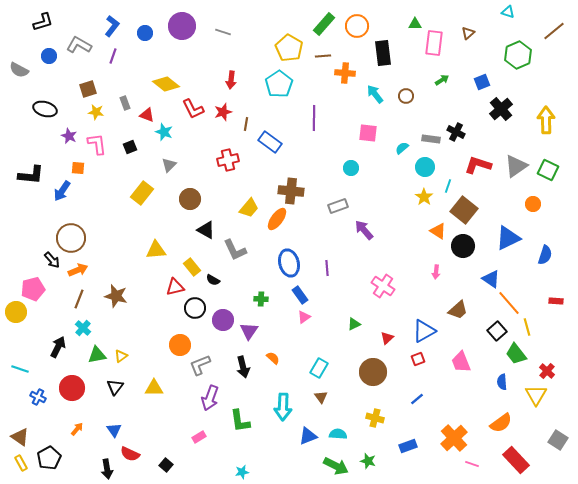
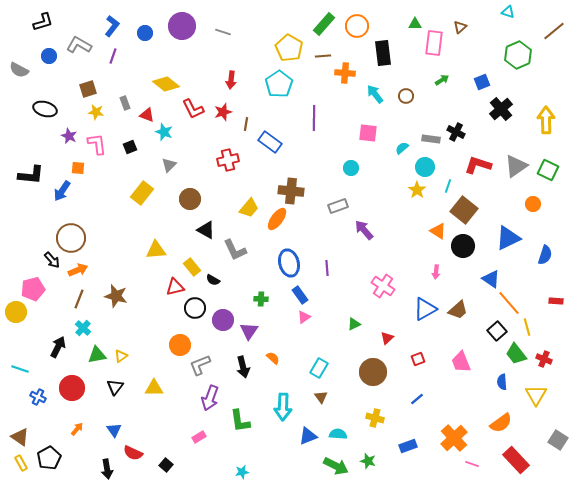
brown triangle at (468, 33): moved 8 px left, 6 px up
yellow star at (424, 197): moved 7 px left, 7 px up
blue triangle at (424, 331): moved 1 px right, 22 px up
red cross at (547, 371): moved 3 px left, 12 px up; rotated 21 degrees counterclockwise
red semicircle at (130, 454): moved 3 px right, 1 px up
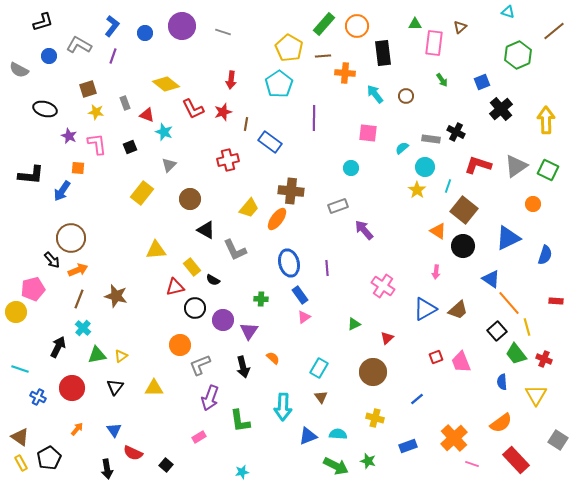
green arrow at (442, 80): rotated 88 degrees clockwise
red square at (418, 359): moved 18 px right, 2 px up
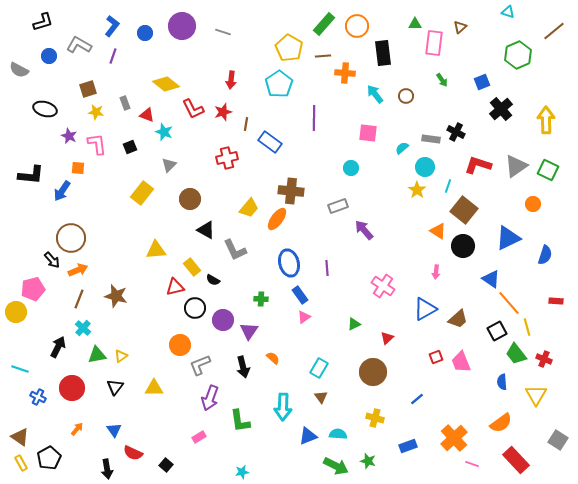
red cross at (228, 160): moved 1 px left, 2 px up
brown trapezoid at (458, 310): moved 9 px down
black square at (497, 331): rotated 12 degrees clockwise
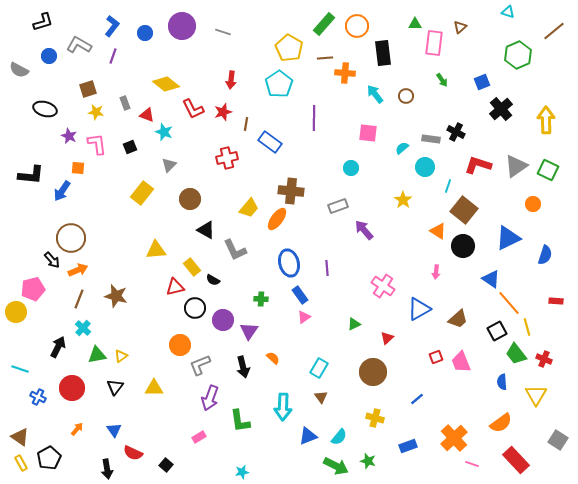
brown line at (323, 56): moved 2 px right, 2 px down
yellow star at (417, 190): moved 14 px left, 10 px down
blue triangle at (425, 309): moved 6 px left
cyan semicircle at (338, 434): moved 1 px right, 3 px down; rotated 126 degrees clockwise
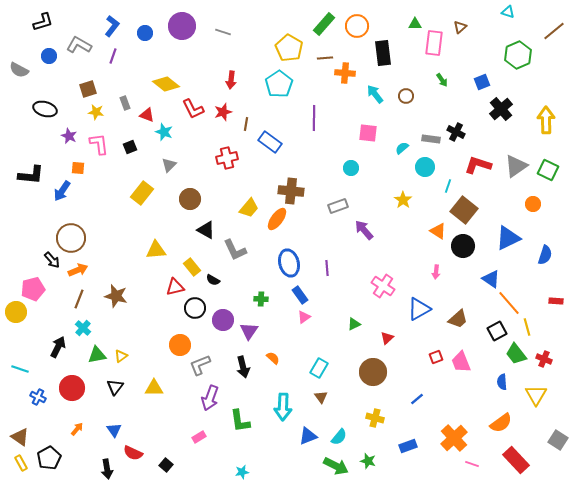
pink L-shape at (97, 144): moved 2 px right
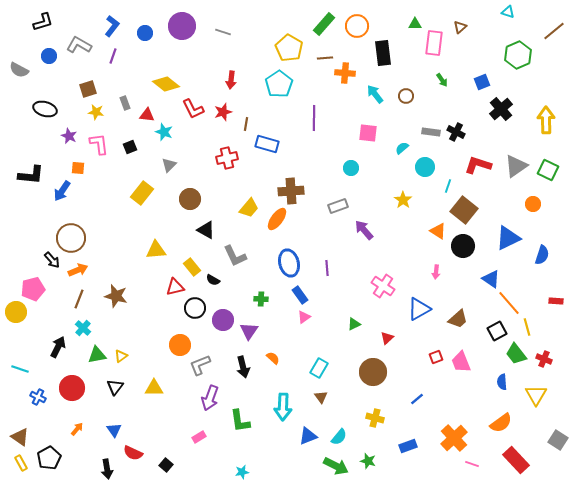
red triangle at (147, 115): rotated 14 degrees counterclockwise
gray rectangle at (431, 139): moved 7 px up
blue rectangle at (270, 142): moved 3 px left, 2 px down; rotated 20 degrees counterclockwise
brown cross at (291, 191): rotated 10 degrees counterclockwise
gray L-shape at (235, 250): moved 6 px down
blue semicircle at (545, 255): moved 3 px left
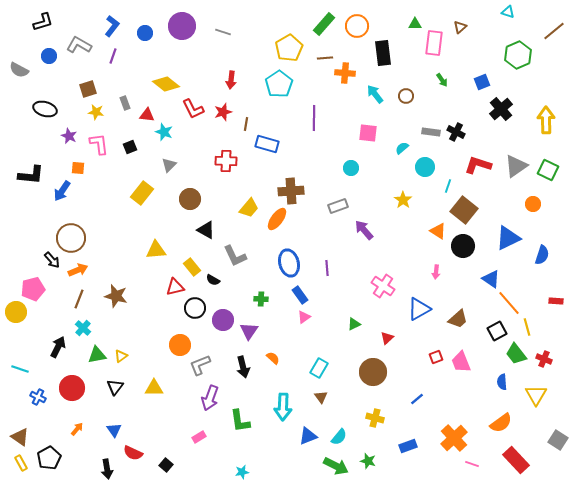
yellow pentagon at (289, 48): rotated 12 degrees clockwise
red cross at (227, 158): moved 1 px left, 3 px down; rotated 15 degrees clockwise
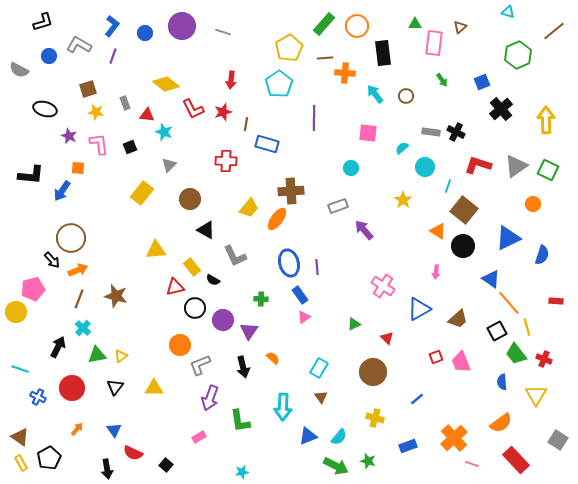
purple line at (327, 268): moved 10 px left, 1 px up
red triangle at (387, 338): rotated 32 degrees counterclockwise
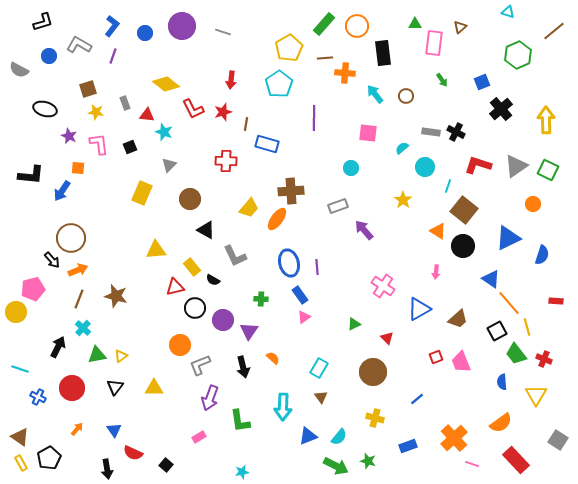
yellow rectangle at (142, 193): rotated 15 degrees counterclockwise
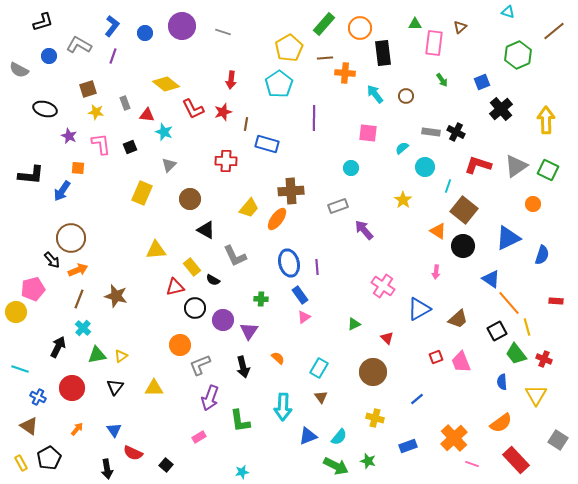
orange circle at (357, 26): moved 3 px right, 2 px down
pink L-shape at (99, 144): moved 2 px right
orange semicircle at (273, 358): moved 5 px right
brown triangle at (20, 437): moved 9 px right, 11 px up
